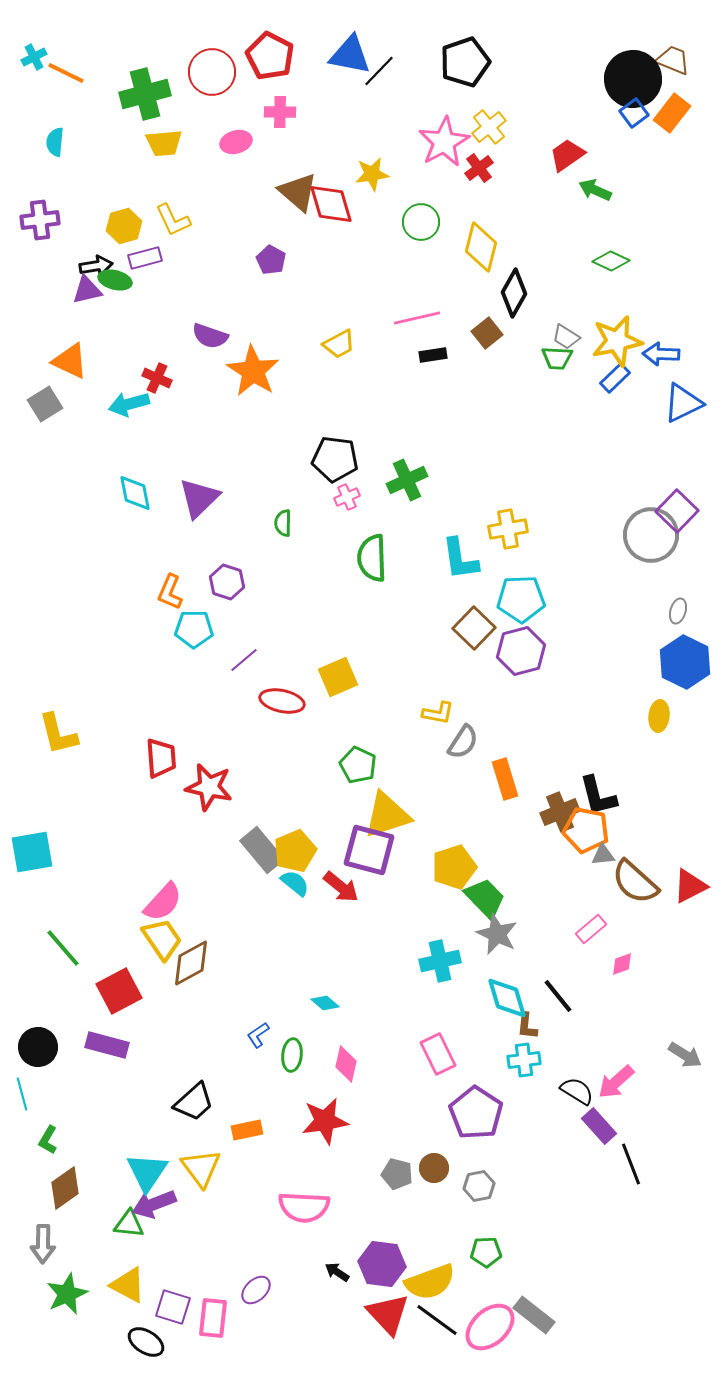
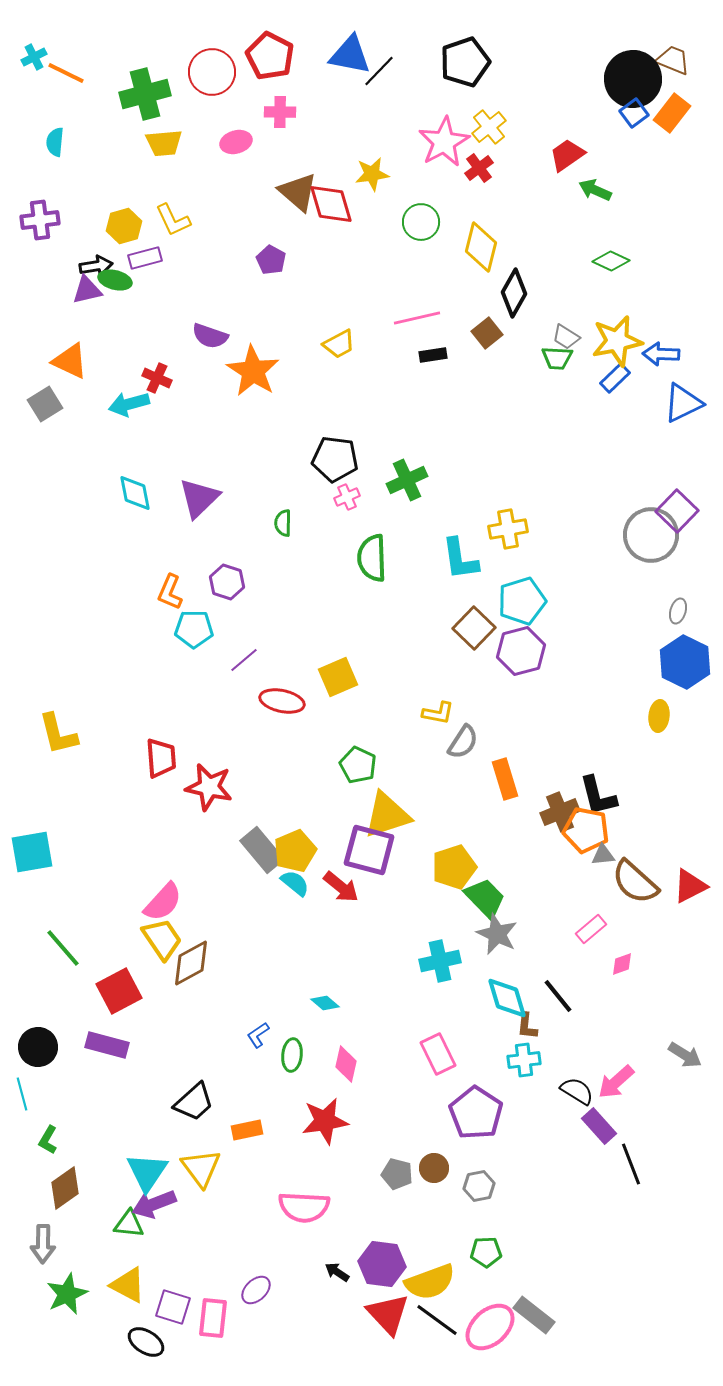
cyan pentagon at (521, 599): moved 1 px right, 2 px down; rotated 15 degrees counterclockwise
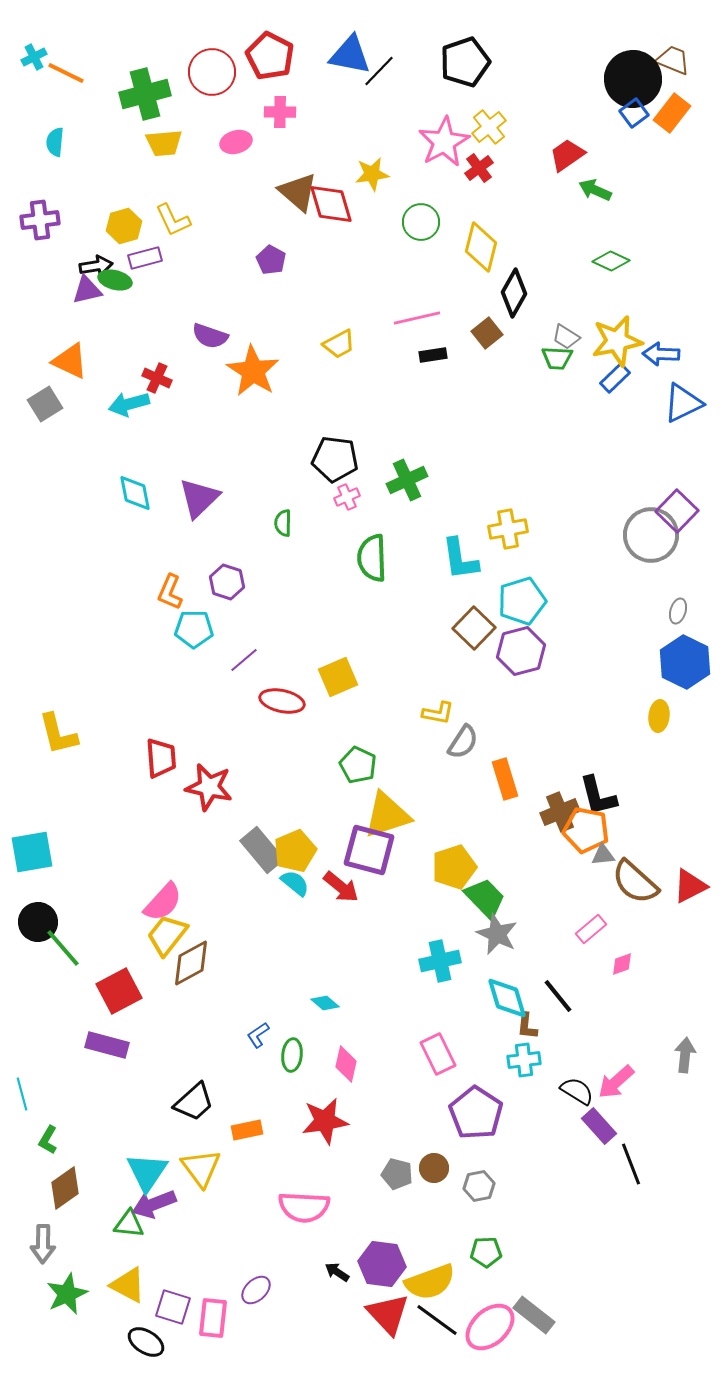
yellow trapezoid at (162, 939): moved 5 px right, 4 px up; rotated 108 degrees counterclockwise
black circle at (38, 1047): moved 125 px up
gray arrow at (685, 1055): rotated 116 degrees counterclockwise
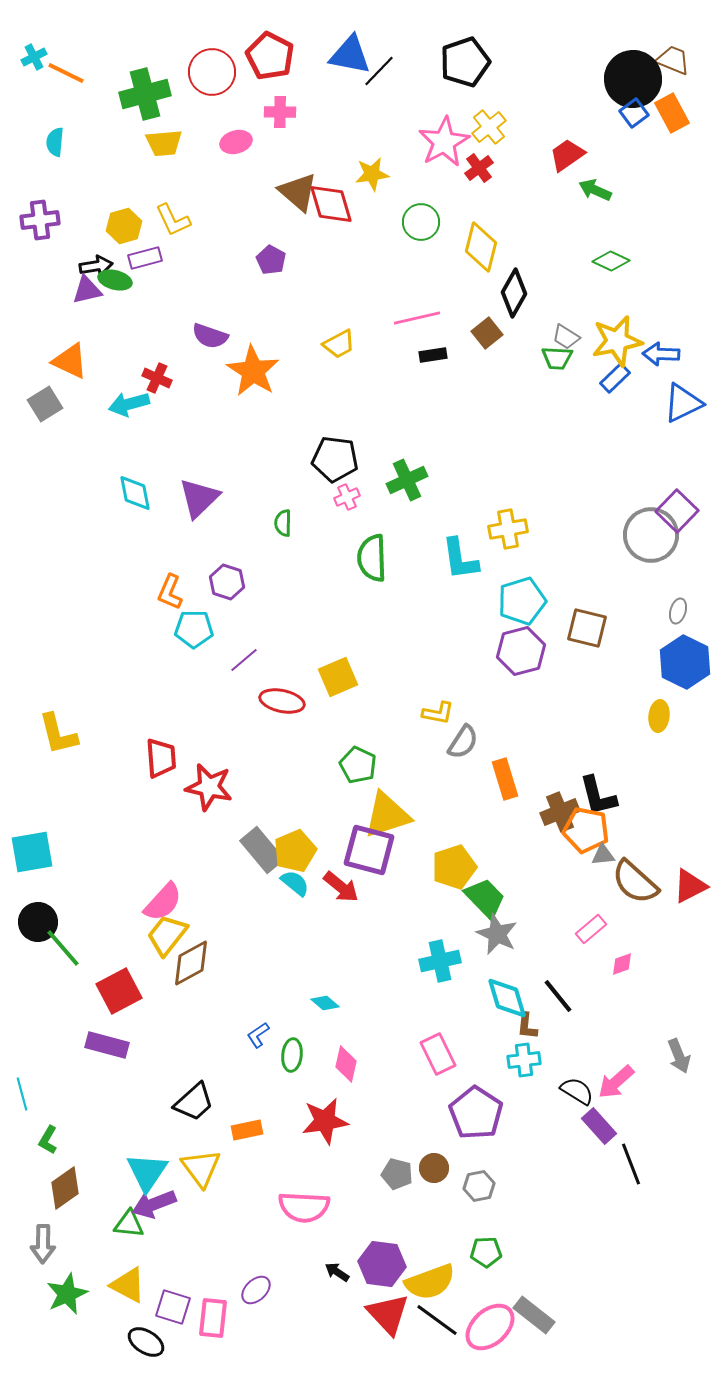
orange rectangle at (672, 113): rotated 66 degrees counterclockwise
brown square at (474, 628): moved 113 px right; rotated 30 degrees counterclockwise
gray arrow at (685, 1055): moved 6 px left, 1 px down; rotated 152 degrees clockwise
